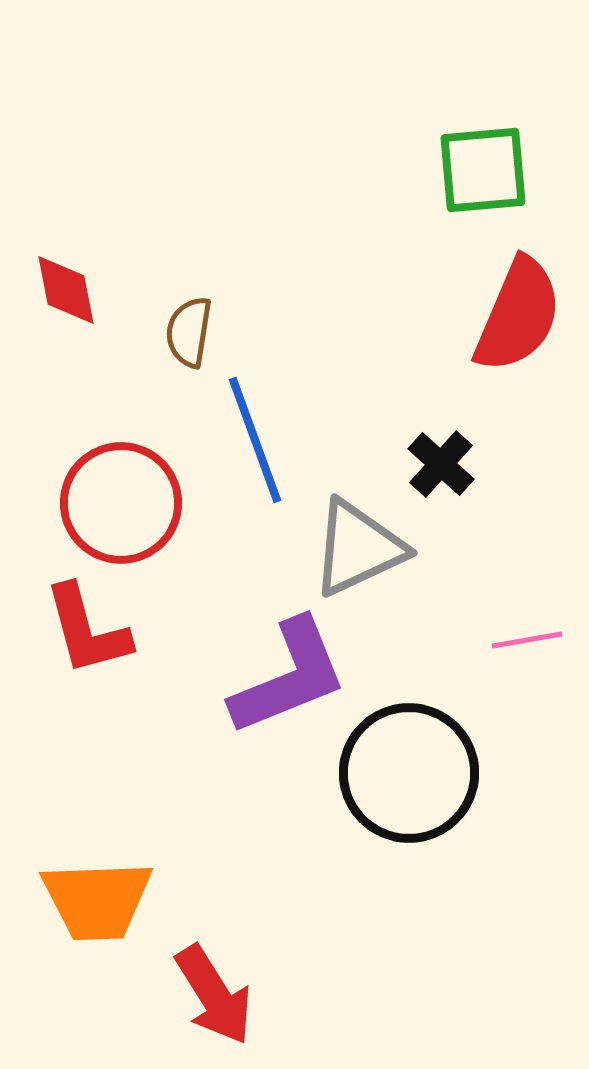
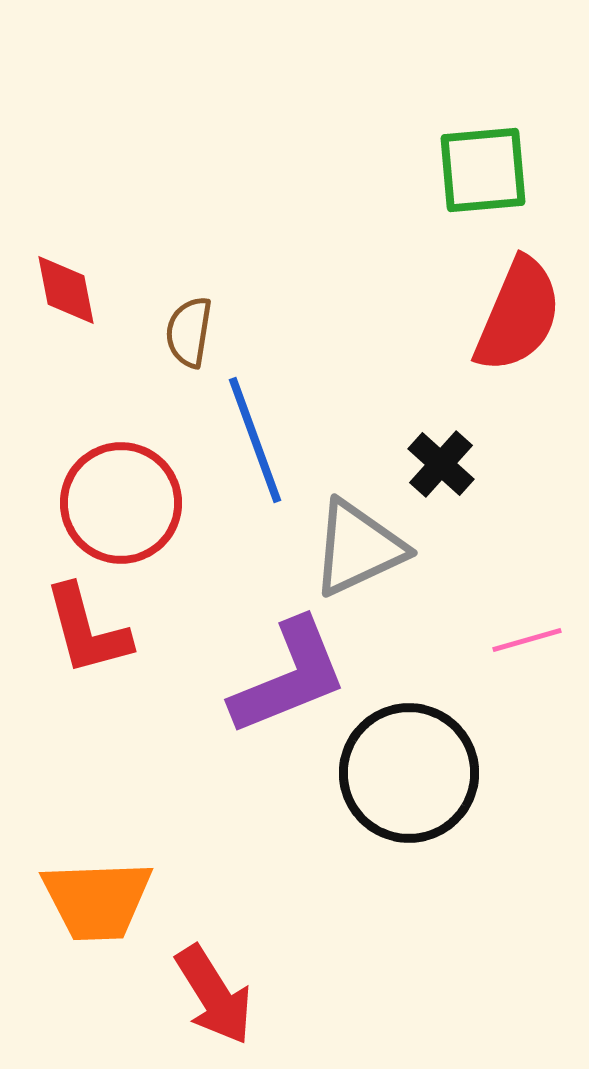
pink line: rotated 6 degrees counterclockwise
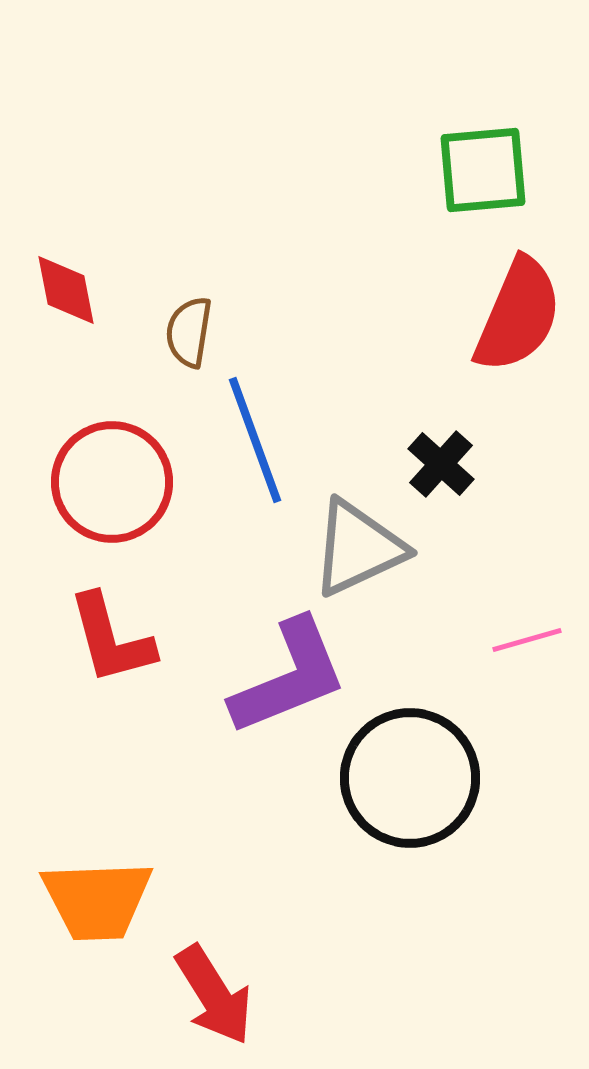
red circle: moved 9 px left, 21 px up
red L-shape: moved 24 px right, 9 px down
black circle: moved 1 px right, 5 px down
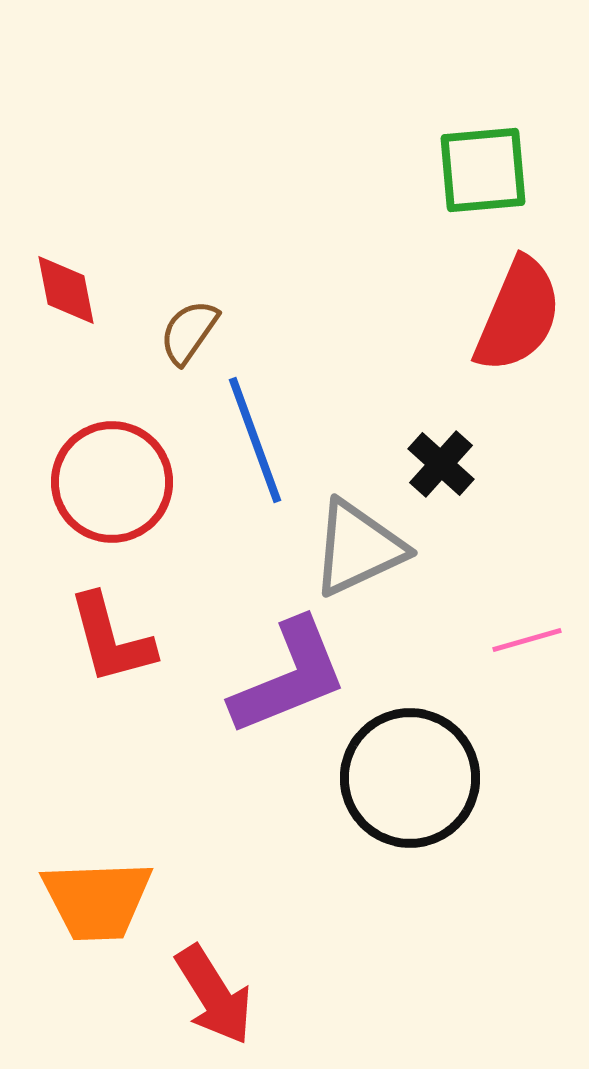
brown semicircle: rotated 26 degrees clockwise
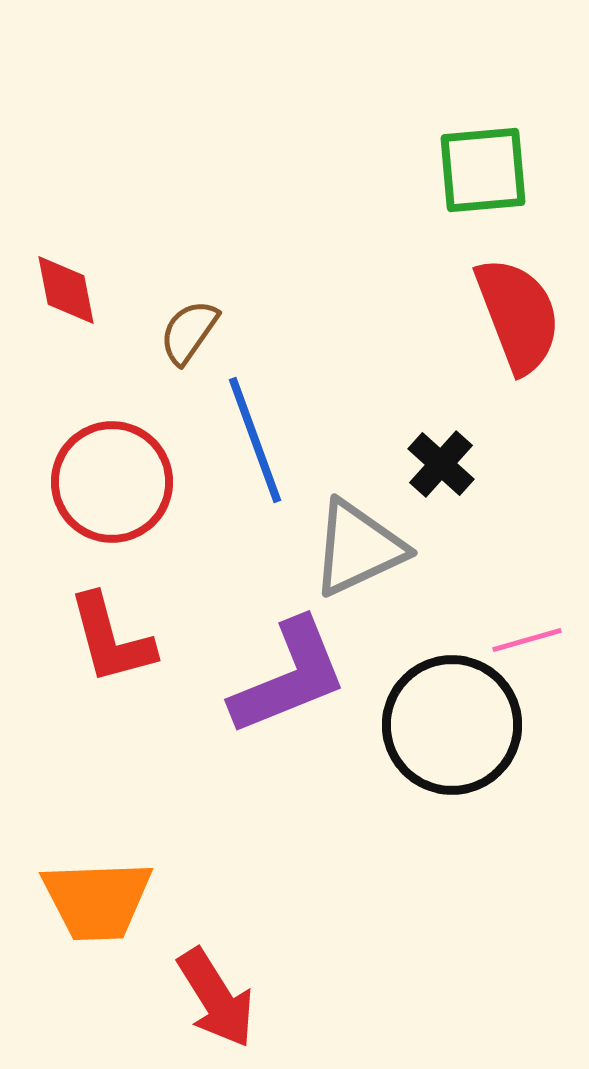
red semicircle: rotated 44 degrees counterclockwise
black circle: moved 42 px right, 53 px up
red arrow: moved 2 px right, 3 px down
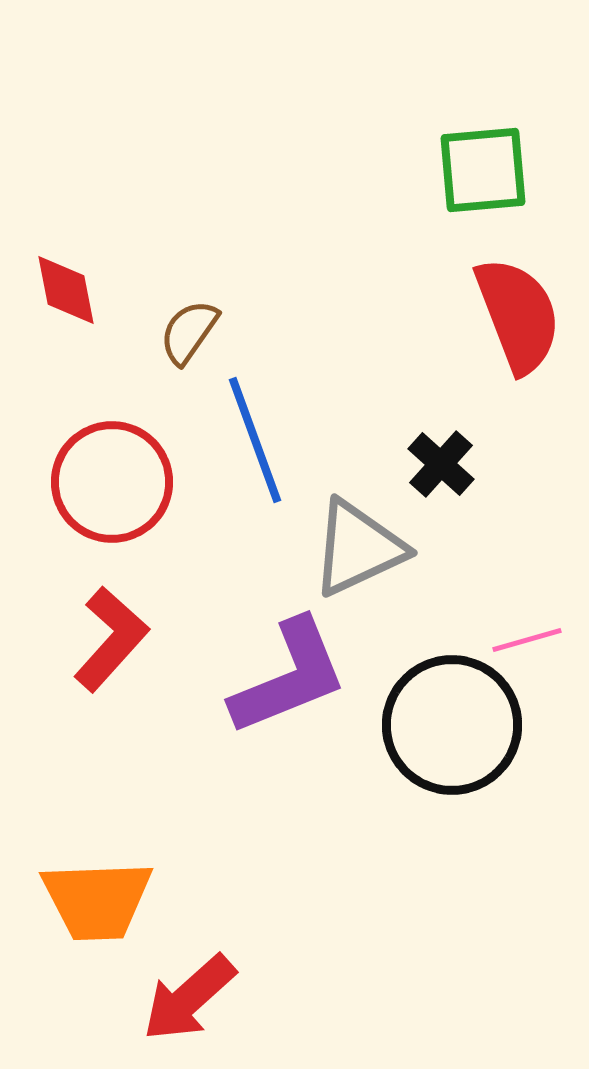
red L-shape: rotated 123 degrees counterclockwise
red arrow: moved 27 px left; rotated 80 degrees clockwise
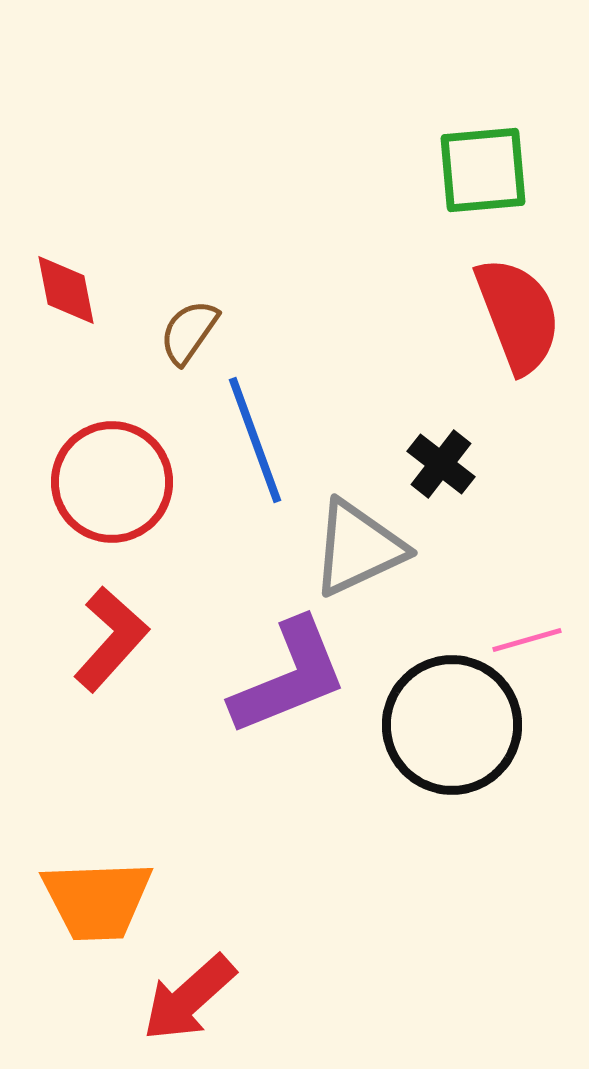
black cross: rotated 4 degrees counterclockwise
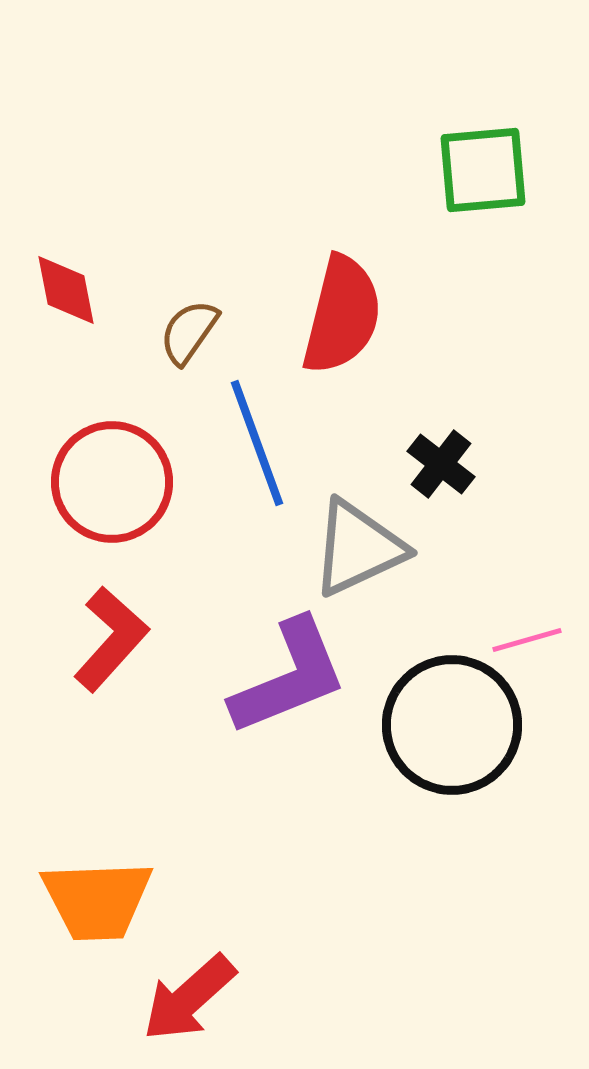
red semicircle: moved 176 px left; rotated 35 degrees clockwise
blue line: moved 2 px right, 3 px down
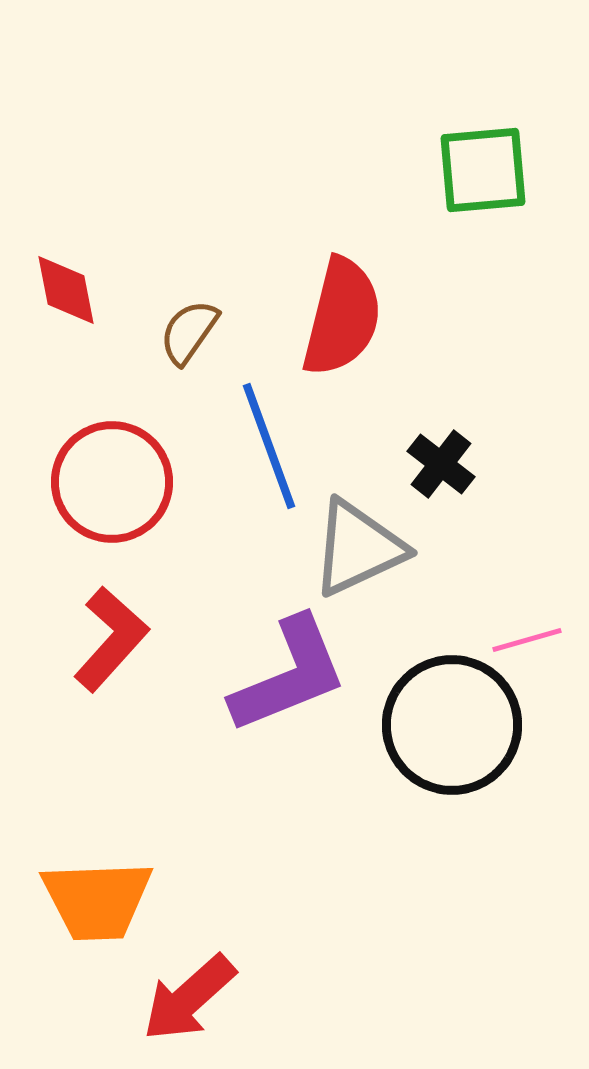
red semicircle: moved 2 px down
blue line: moved 12 px right, 3 px down
purple L-shape: moved 2 px up
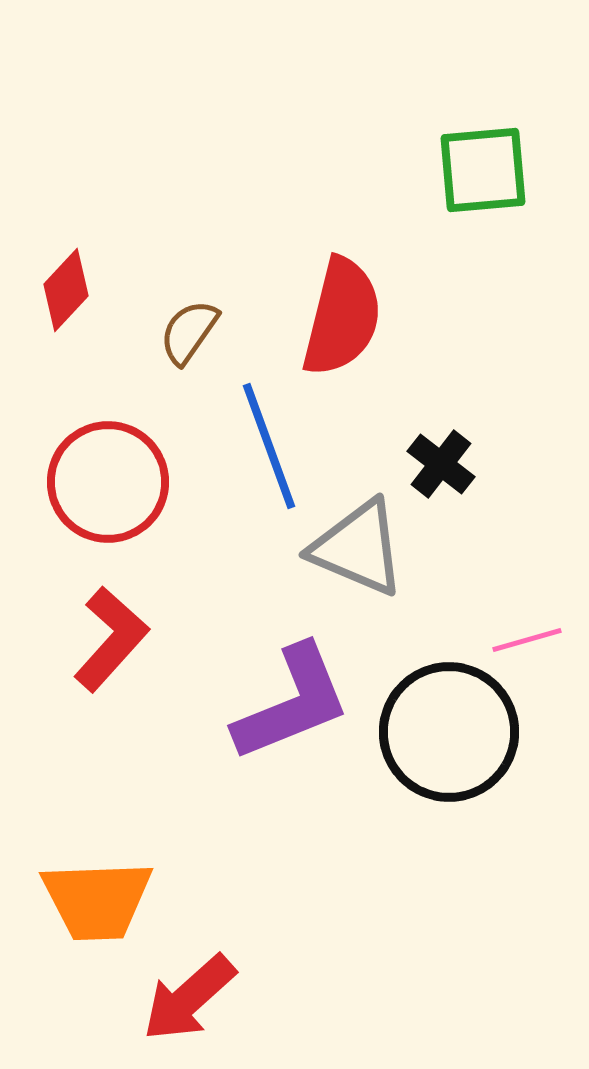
red diamond: rotated 54 degrees clockwise
red circle: moved 4 px left
gray triangle: rotated 48 degrees clockwise
purple L-shape: moved 3 px right, 28 px down
black circle: moved 3 px left, 7 px down
